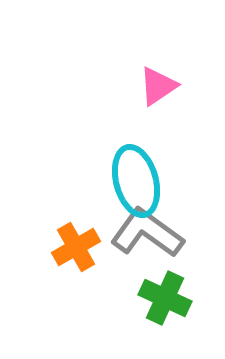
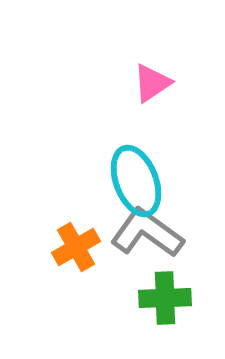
pink triangle: moved 6 px left, 3 px up
cyan ellipse: rotated 6 degrees counterclockwise
green cross: rotated 27 degrees counterclockwise
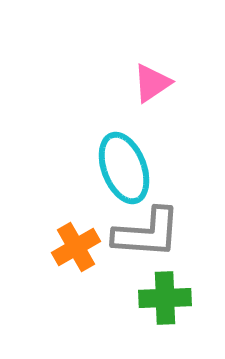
cyan ellipse: moved 12 px left, 13 px up
gray L-shape: rotated 148 degrees clockwise
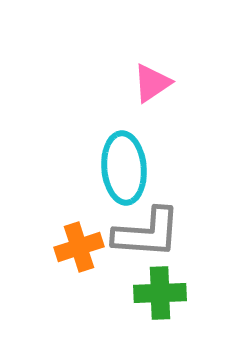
cyan ellipse: rotated 16 degrees clockwise
orange cross: moved 3 px right; rotated 12 degrees clockwise
green cross: moved 5 px left, 5 px up
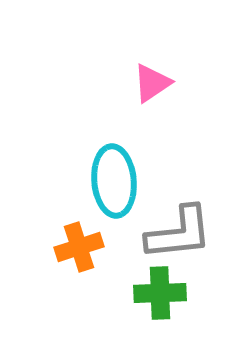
cyan ellipse: moved 10 px left, 13 px down
gray L-shape: moved 32 px right; rotated 10 degrees counterclockwise
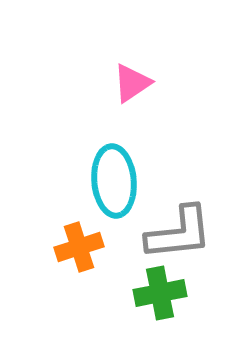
pink triangle: moved 20 px left
green cross: rotated 9 degrees counterclockwise
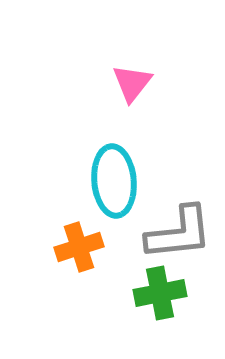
pink triangle: rotated 18 degrees counterclockwise
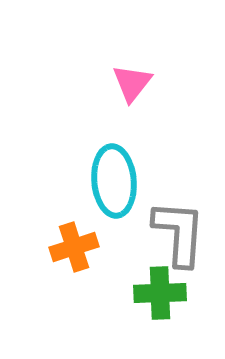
gray L-shape: rotated 80 degrees counterclockwise
orange cross: moved 5 px left
green cross: rotated 9 degrees clockwise
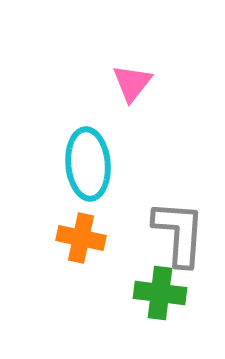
cyan ellipse: moved 26 px left, 17 px up
orange cross: moved 7 px right, 9 px up; rotated 30 degrees clockwise
green cross: rotated 9 degrees clockwise
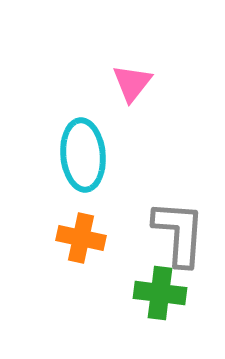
cyan ellipse: moved 5 px left, 9 px up
